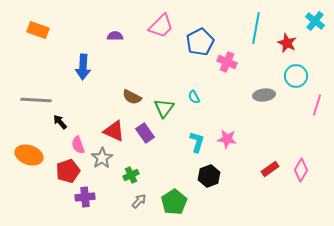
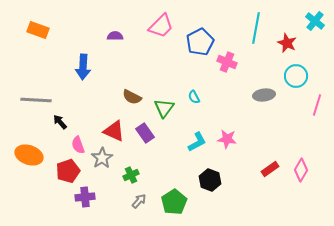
cyan L-shape: rotated 45 degrees clockwise
black hexagon: moved 1 px right, 4 px down; rotated 20 degrees counterclockwise
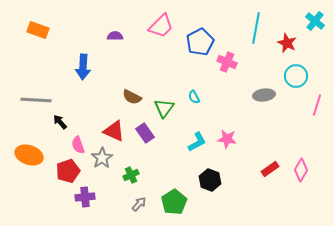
gray arrow: moved 3 px down
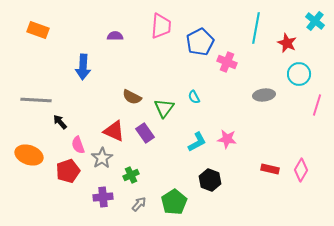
pink trapezoid: rotated 40 degrees counterclockwise
cyan circle: moved 3 px right, 2 px up
red rectangle: rotated 48 degrees clockwise
purple cross: moved 18 px right
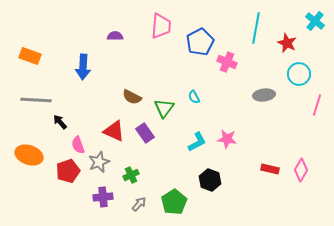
orange rectangle: moved 8 px left, 26 px down
gray star: moved 3 px left, 4 px down; rotated 10 degrees clockwise
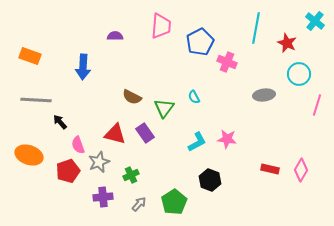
red triangle: moved 1 px right, 3 px down; rotated 10 degrees counterclockwise
